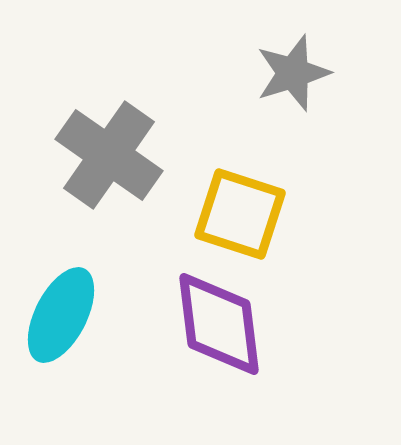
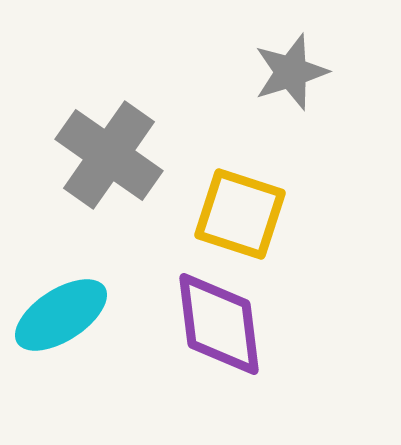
gray star: moved 2 px left, 1 px up
cyan ellipse: rotated 30 degrees clockwise
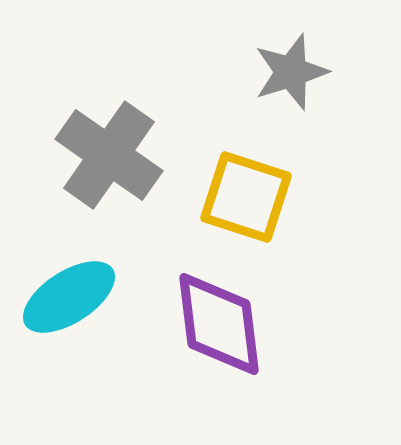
yellow square: moved 6 px right, 17 px up
cyan ellipse: moved 8 px right, 18 px up
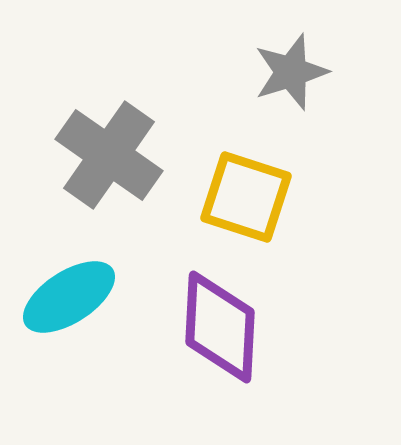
purple diamond: moved 1 px right, 3 px down; rotated 10 degrees clockwise
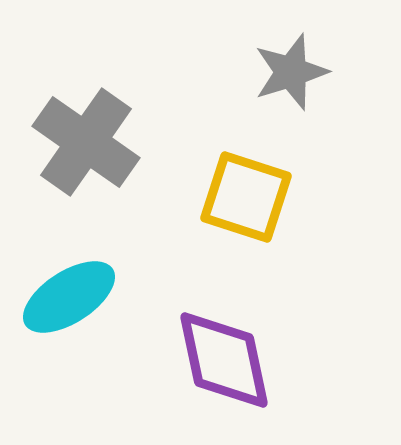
gray cross: moved 23 px left, 13 px up
purple diamond: moved 4 px right, 33 px down; rotated 15 degrees counterclockwise
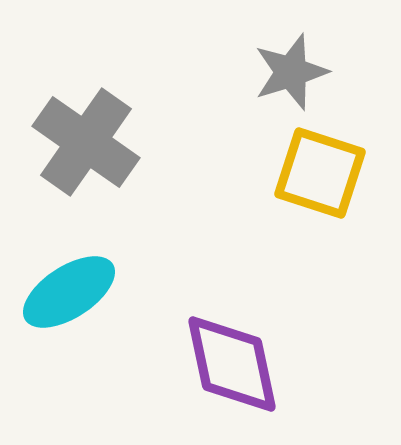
yellow square: moved 74 px right, 24 px up
cyan ellipse: moved 5 px up
purple diamond: moved 8 px right, 4 px down
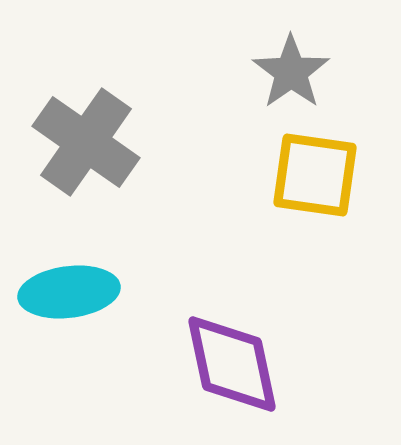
gray star: rotated 18 degrees counterclockwise
yellow square: moved 5 px left, 2 px down; rotated 10 degrees counterclockwise
cyan ellipse: rotated 26 degrees clockwise
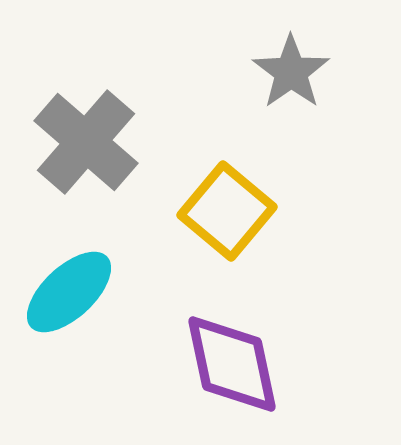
gray cross: rotated 6 degrees clockwise
yellow square: moved 88 px left, 36 px down; rotated 32 degrees clockwise
cyan ellipse: rotated 36 degrees counterclockwise
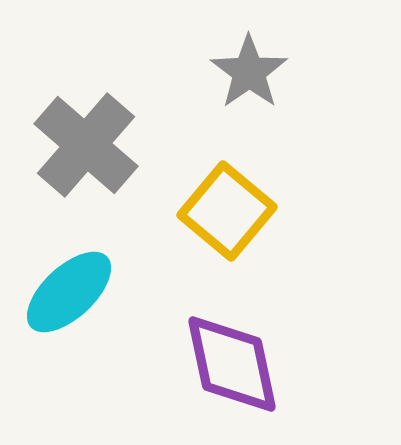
gray star: moved 42 px left
gray cross: moved 3 px down
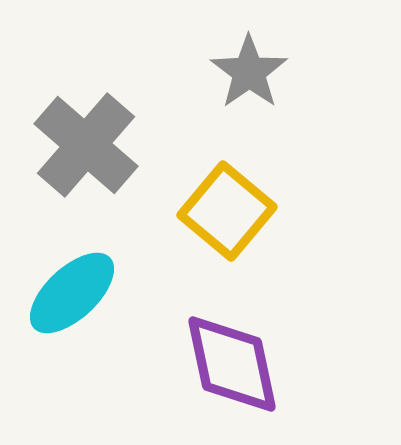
cyan ellipse: moved 3 px right, 1 px down
